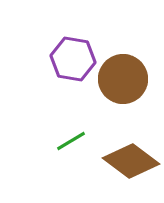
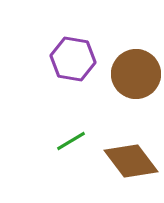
brown circle: moved 13 px right, 5 px up
brown diamond: rotated 16 degrees clockwise
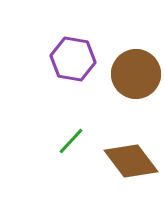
green line: rotated 16 degrees counterclockwise
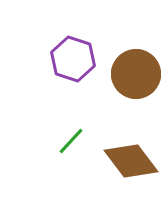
purple hexagon: rotated 9 degrees clockwise
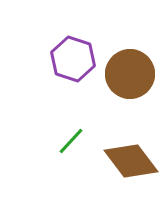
brown circle: moved 6 px left
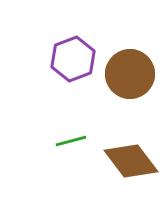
purple hexagon: rotated 21 degrees clockwise
green line: rotated 32 degrees clockwise
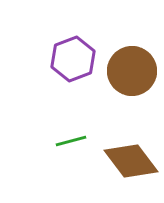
brown circle: moved 2 px right, 3 px up
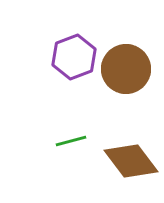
purple hexagon: moved 1 px right, 2 px up
brown circle: moved 6 px left, 2 px up
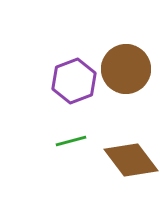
purple hexagon: moved 24 px down
brown diamond: moved 1 px up
